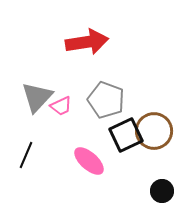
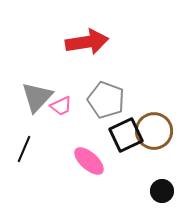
black line: moved 2 px left, 6 px up
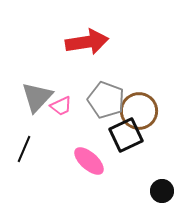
brown circle: moved 15 px left, 20 px up
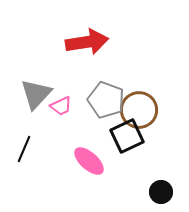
gray triangle: moved 1 px left, 3 px up
brown circle: moved 1 px up
black square: moved 1 px right, 1 px down
black circle: moved 1 px left, 1 px down
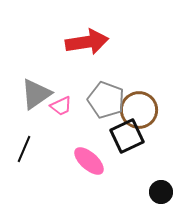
gray triangle: rotated 12 degrees clockwise
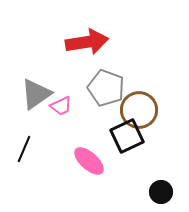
gray pentagon: moved 12 px up
